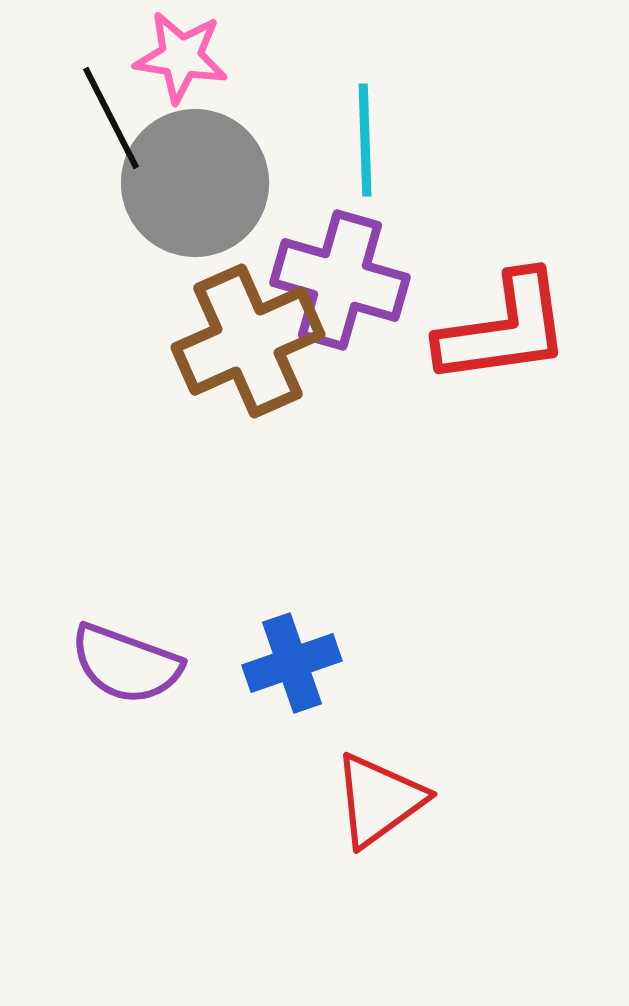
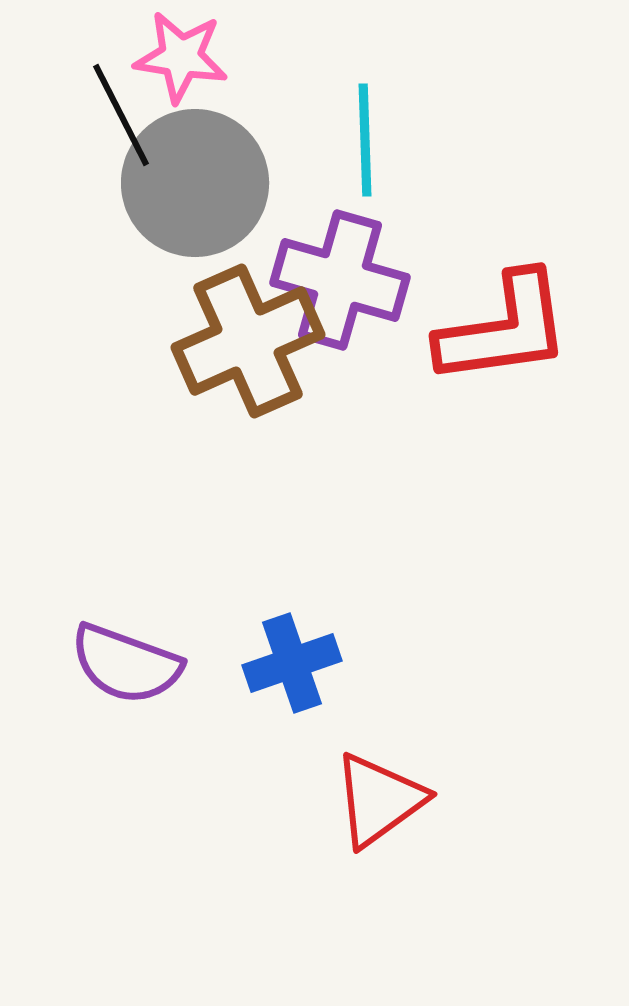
black line: moved 10 px right, 3 px up
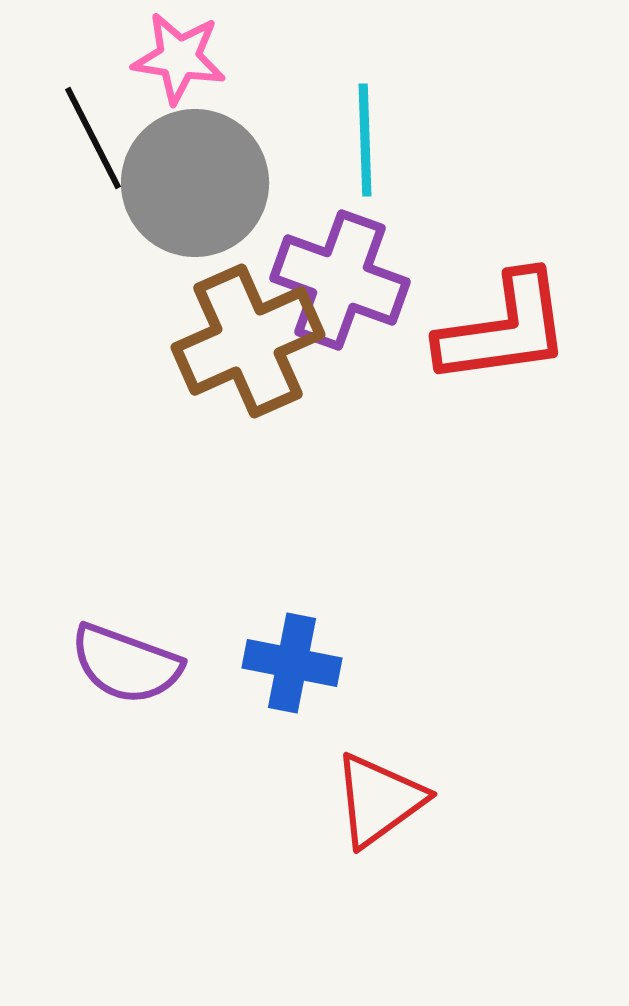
pink star: moved 2 px left, 1 px down
black line: moved 28 px left, 23 px down
purple cross: rotated 4 degrees clockwise
blue cross: rotated 30 degrees clockwise
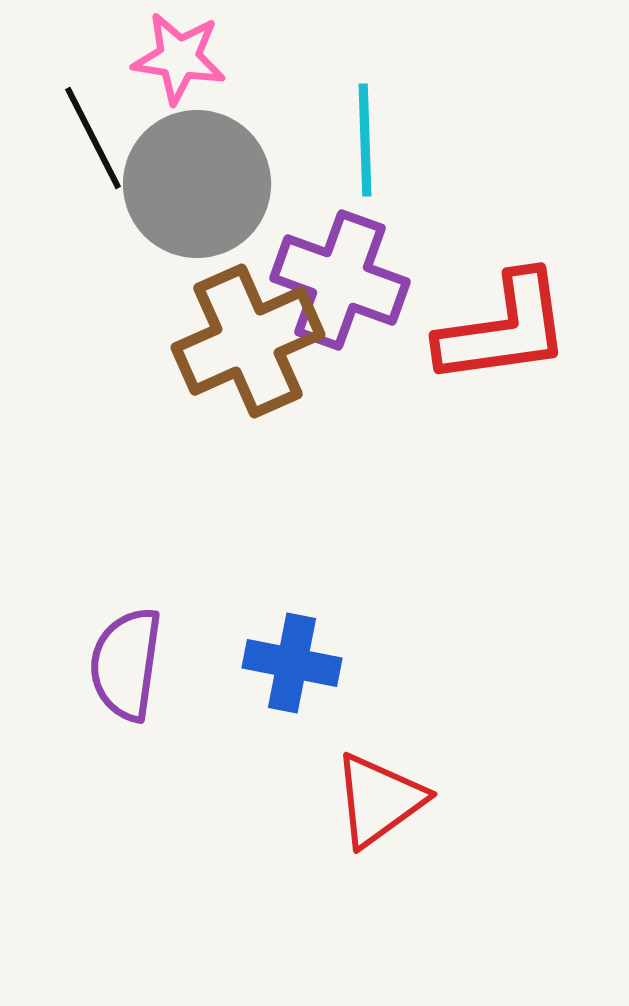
gray circle: moved 2 px right, 1 px down
purple semicircle: rotated 78 degrees clockwise
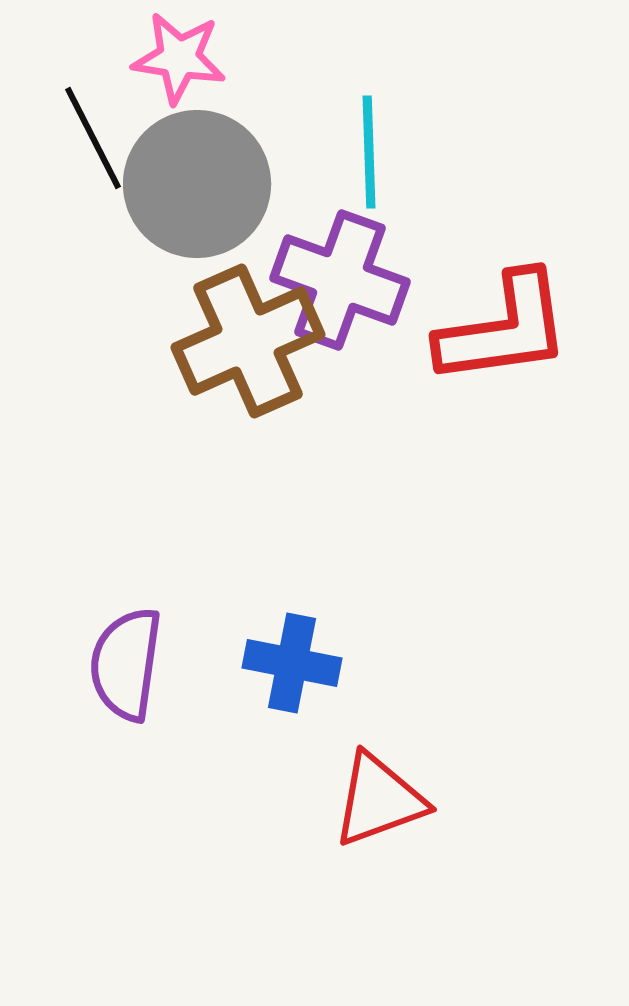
cyan line: moved 4 px right, 12 px down
red triangle: rotated 16 degrees clockwise
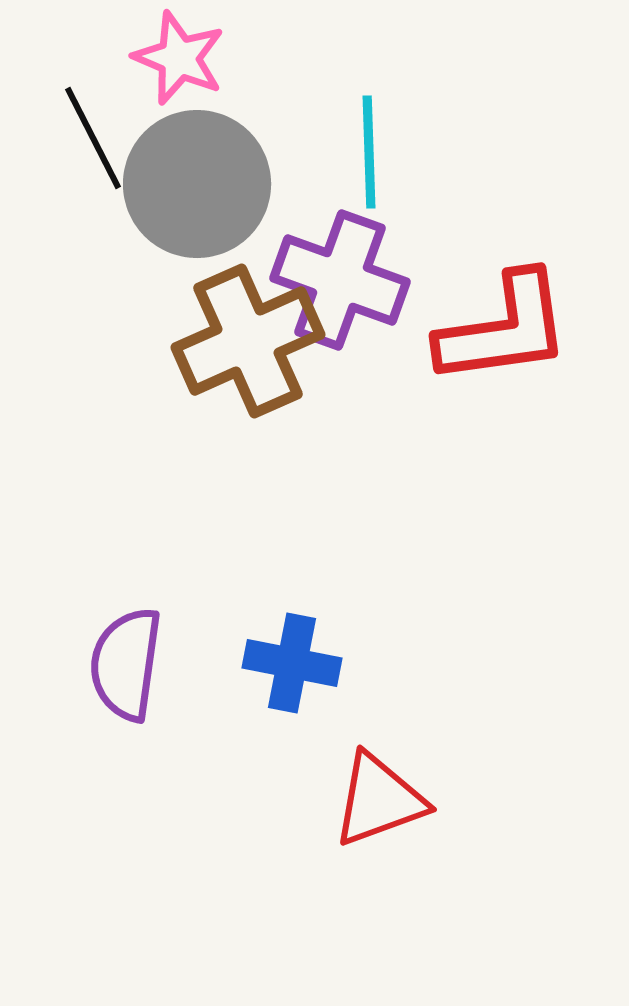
pink star: rotated 14 degrees clockwise
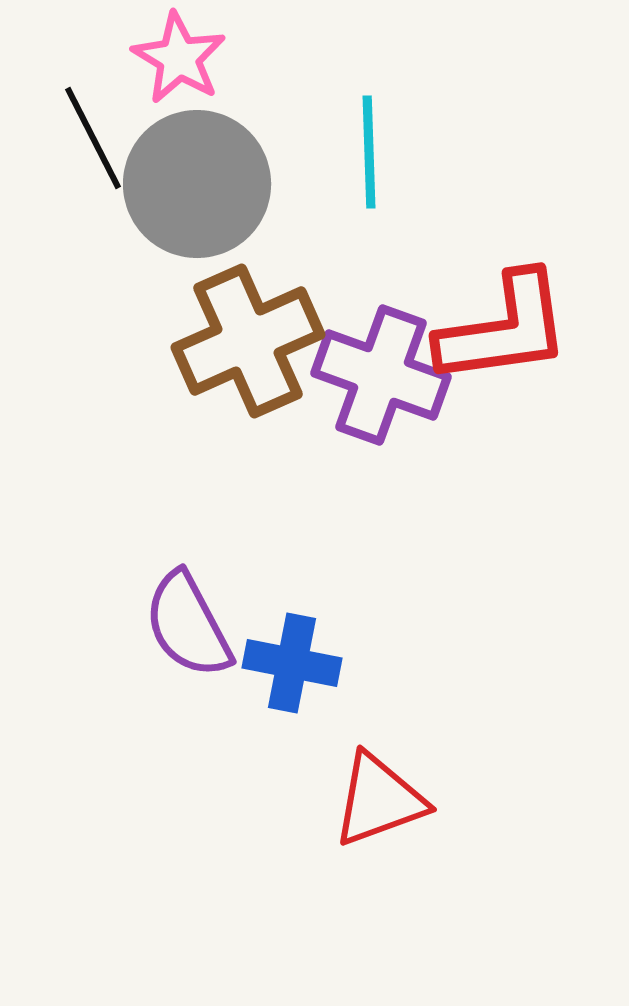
pink star: rotated 8 degrees clockwise
purple cross: moved 41 px right, 95 px down
purple semicircle: moved 62 px right, 39 px up; rotated 36 degrees counterclockwise
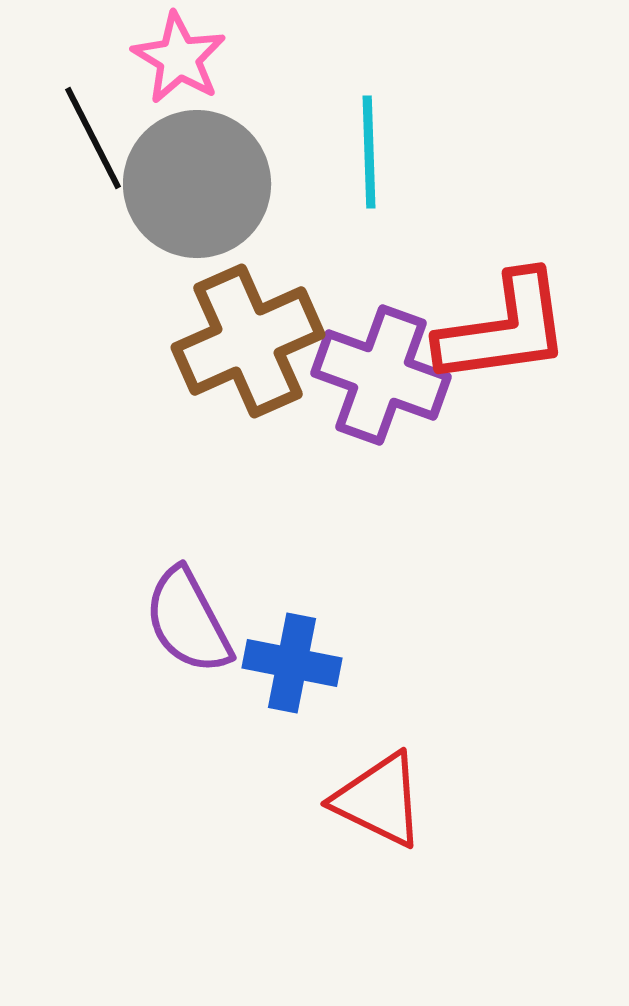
purple semicircle: moved 4 px up
red triangle: rotated 46 degrees clockwise
